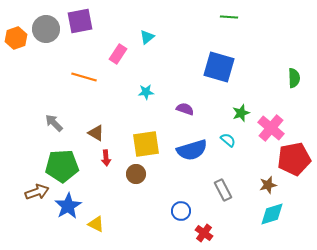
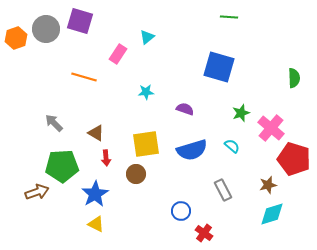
purple square: rotated 28 degrees clockwise
cyan semicircle: moved 4 px right, 6 px down
red pentagon: rotated 28 degrees clockwise
blue star: moved 27 px right, 12 px up
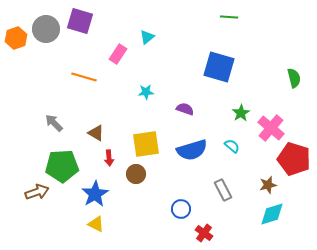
green semicircle: rotated 12 degrees counterclockwise
green star: rotated 12 degrees counterclockwise
red arrow: moved 3 px right
blue circle: moved 2 px up
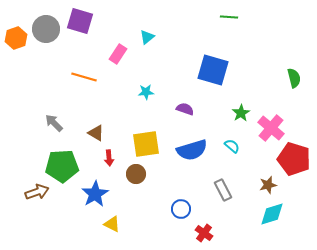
blue square: moved 6 px left, 3 px down
yellow triangle: moved 16 px right
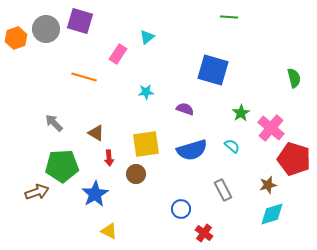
yellow triangle: moved 3 px left, 7 px down
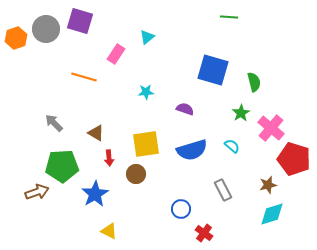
pink rectangle: moved 2 px left
green semicircle: moved 40 px left, 4 px down
